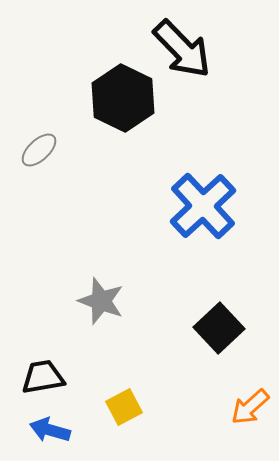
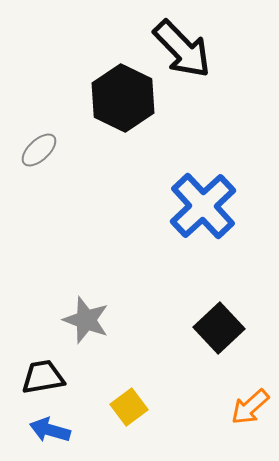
gray star: moved 15 px left, 19 px down
yellow square: moved 5 px right; rotated 9 degrees counterclockwise
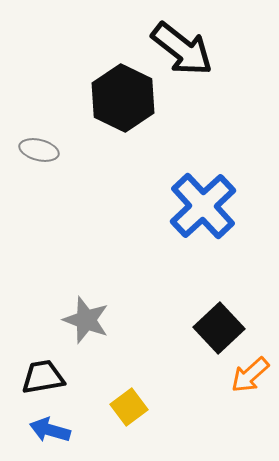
black arrow: rotated 8 degrees counterclockwise
gray ellipse: rotated 57 degrees clockwise
orange arrow: moved 32 px up
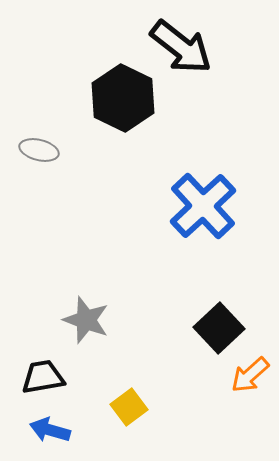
black arrow: moved 1 px left, 2 px up
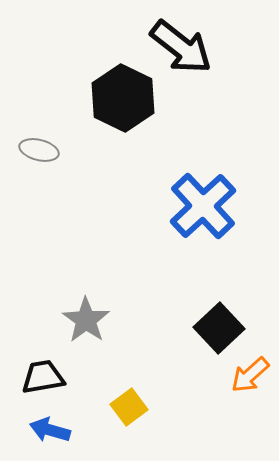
gray star: rotated 15 degrees clockwise
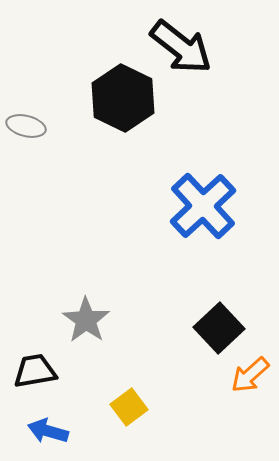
gray ellipse: moved 13 px left, 24 px up
black trapezoid: moved 8 px left, 6 px up
blue arrow: moved 2 px left, 1 px down
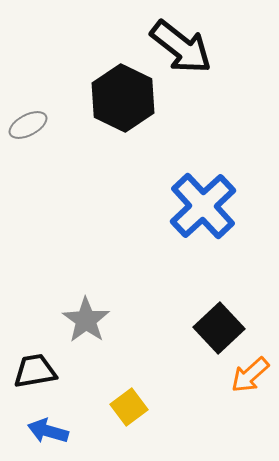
gray ellipse: moved 2 px right, 1 px up; rotated 42 degrees counterclockwise
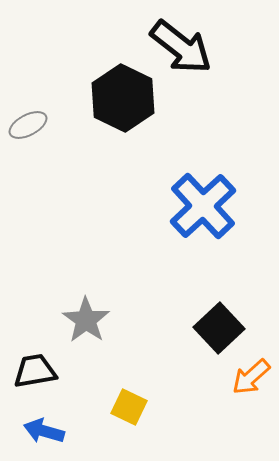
orange arrow: moved 1 px right, 2 px down
yellow square: rotated 27 degrees counterclockwise
blue arrow: moved 4 px left
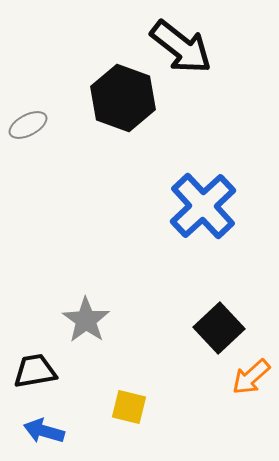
black hexagon: rotated 6 degrees counterclockwise
yellow square: rotated 12 degrees counterclockwise
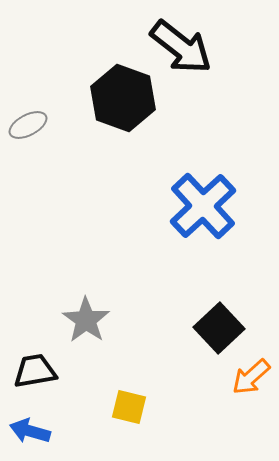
blue arrow: moved 14 px left
